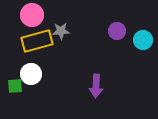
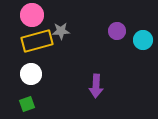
green square: moved 12 px right, 18 px down; rotated 14 degrees counterclockwise
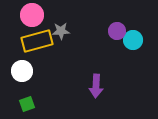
cyan circle: moved 10 px left
white circle: moved 9 px left, 3 px up
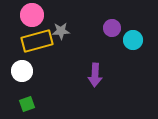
purple circle: moved 5 px left, 3 px up
purple arrow: moved 1 px left, 11 px up
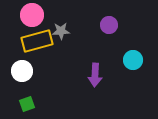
purple circle: moved 3 px left, 3 px up
cyan circle: moved 20 px down
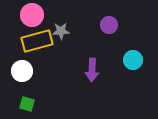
purple arrow: moved 3 px left, 5 px up
green square: rotated 35 degrees clockwise
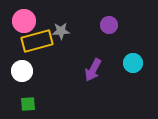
pink circle: moved 8 px left, 6 px down
cyan circle: moved 3 px down
purple arrow: moved 1 px right; rotated 25 degrees clockwise
green square: moved 1 px right; rotated 21 degrees counterclockwise
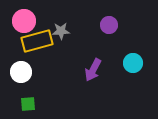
white circle: moved 1 px left, 1 px down
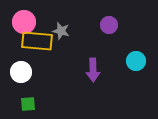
pink circle: moved 1 px down
gray star: rotated 18 degrees clockwise
yellow rectangle: rotated 20 degrees clockwise
cyan circle: moved 3 px right, 2 px up
purple arrow: rotated 30 degrees counterclockwise
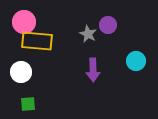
purple circle: moved 1 px left
gray star: moved 27 px right, 3 px down; rotated 12 degrees clockwise
